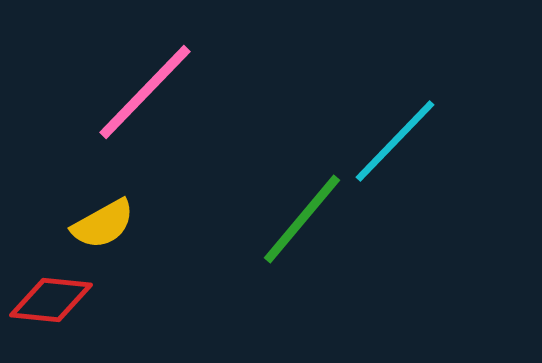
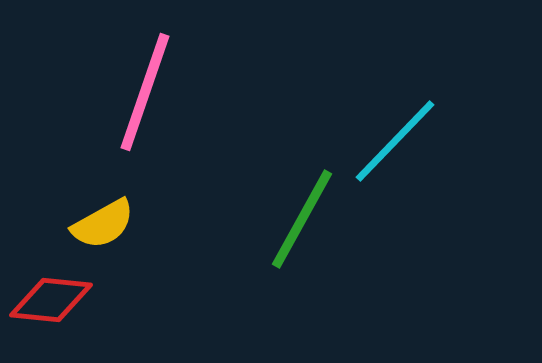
pink line: rotated 25 degrees counterclockwise
green line: rotated 11 degrees counterclockwise
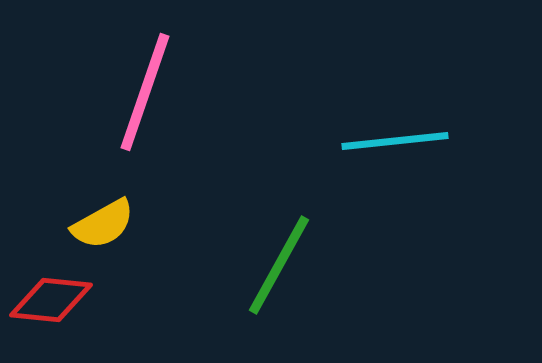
cyan line: rotated 40 degrees clockwise
green line: moved 23 px left, 46 px down
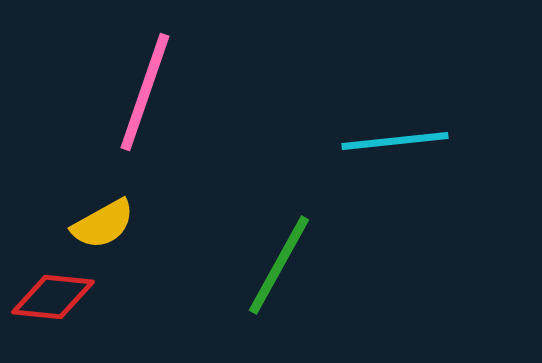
red diamond: moved 2 px right, 3 px up
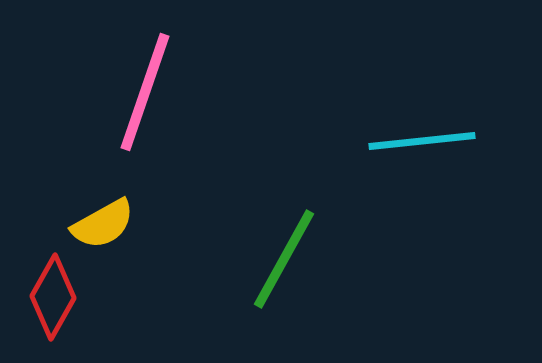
cyan line: moved 27 px right
green line: moved 5 px right, 6 px up
red diamond: rotated 66 degrees counterclockwise
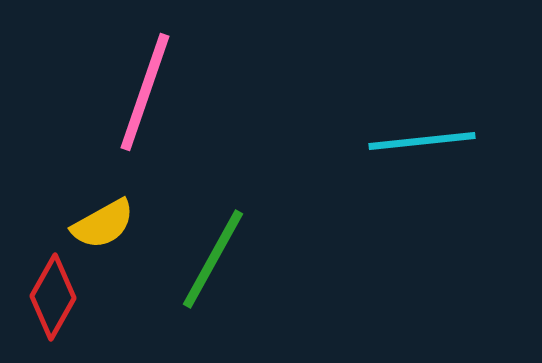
green line: moved 71 px left
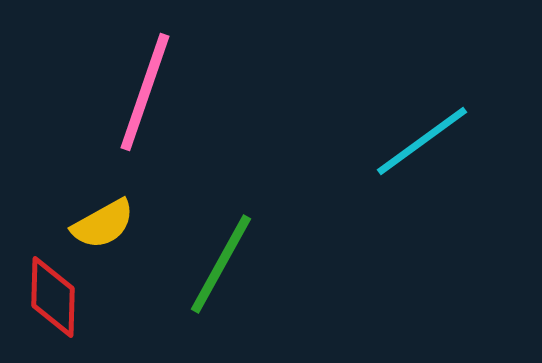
cyan line: rotated 30 degrees counterclockwise
green line: moved 8 px right, 5 px down
red diamond: rotated 28 degrees counterclockwise
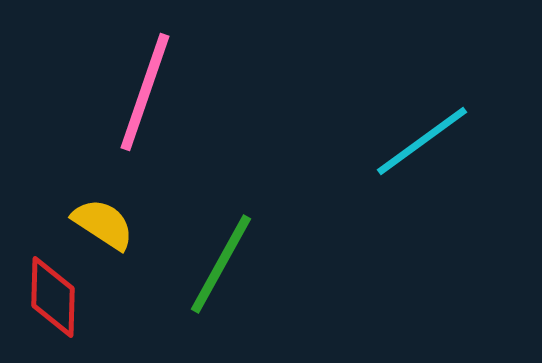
yellow semicircle: rotated 118 degrees counterclockwise
